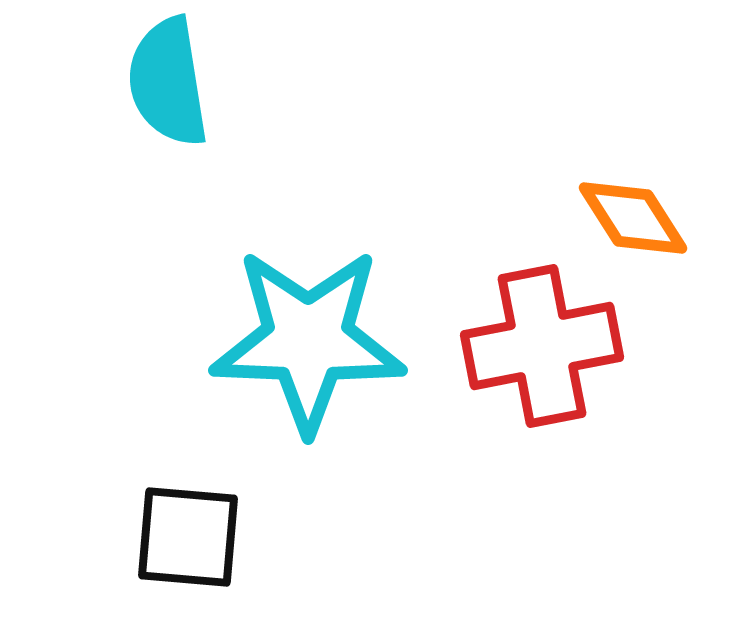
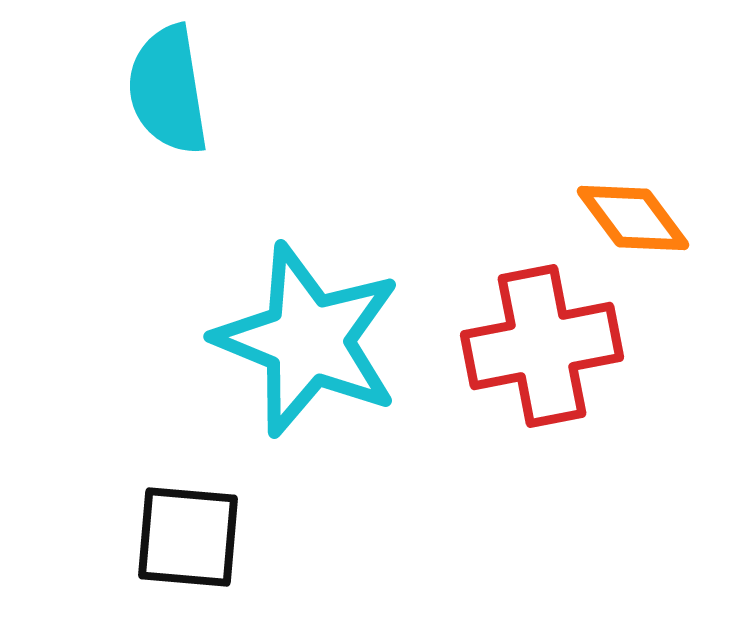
cyan semicircle: moved 8 px down
orange diamond: rotated 4 degrees counterclockwise
cyan star: rotated 20 degrees clockwise
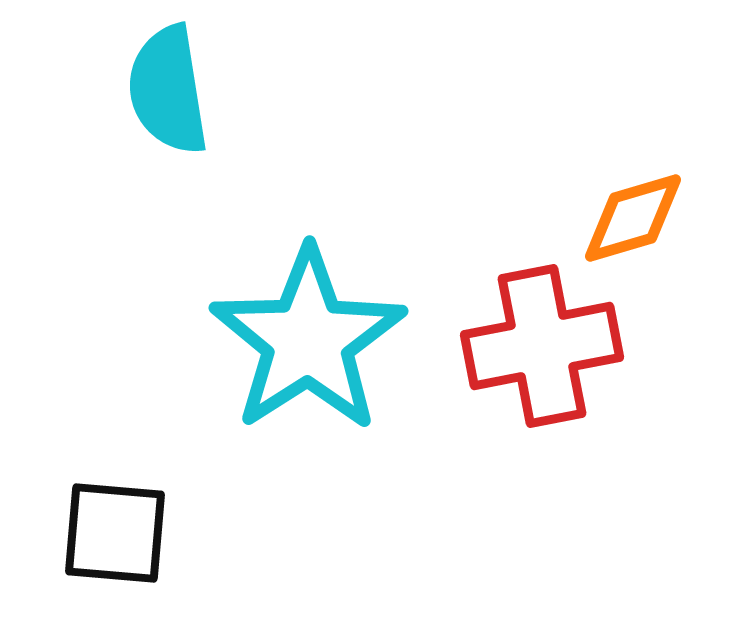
orange diamond: rotated 70 degrees counterclockwise
cyan star: rotated 17 degrees clockwise
black square: moved 73 px left, 4 px up
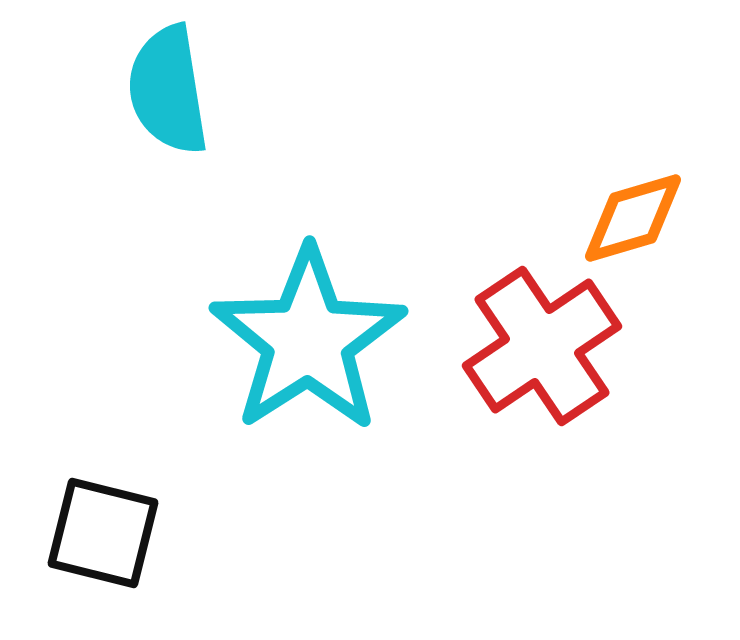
red cross: rotated 23 degrees counterclockwise
black square: moved 12 px left; rotated 9 degrees clockwise
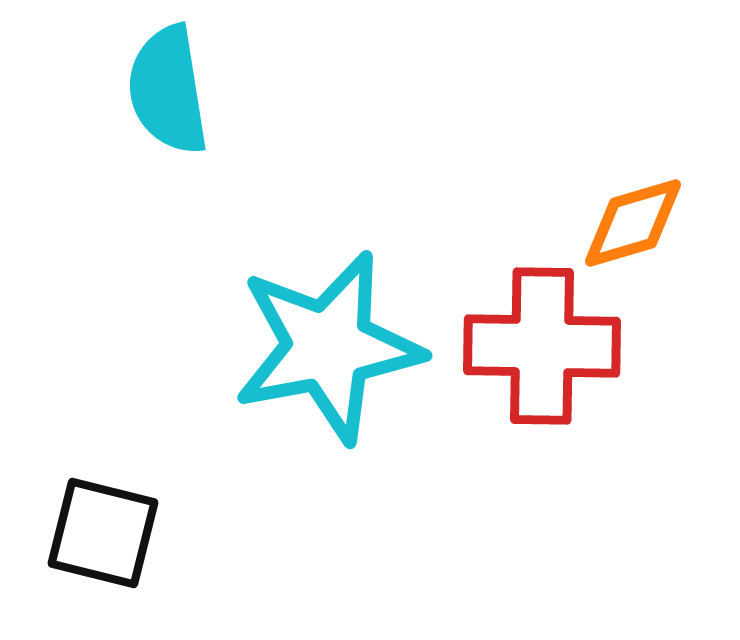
orange diamond: moved 5 px down
cyan star: moved 20 px right, 7 px down; rotated 22 degrees clockwise
red cross: rotated 35 degrees clockwise
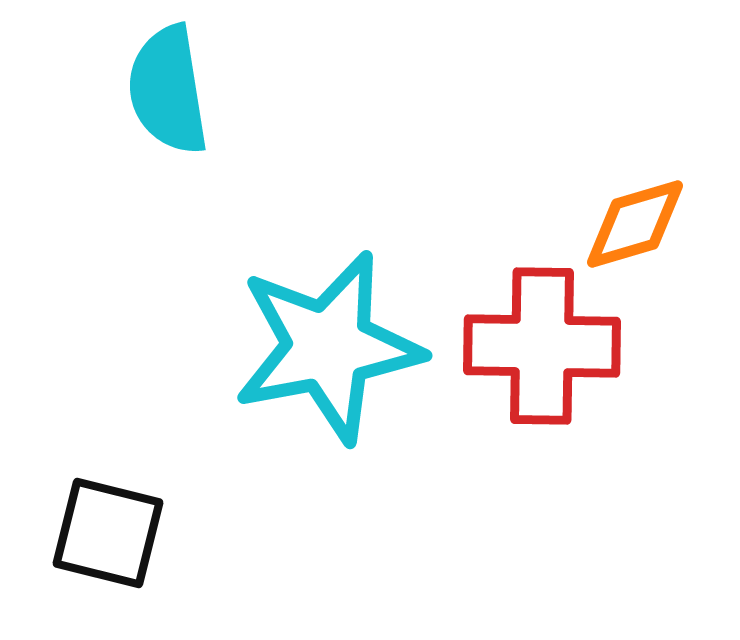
orange diamond: moved 2 px right, 1 px down
black square: moved 5 px right
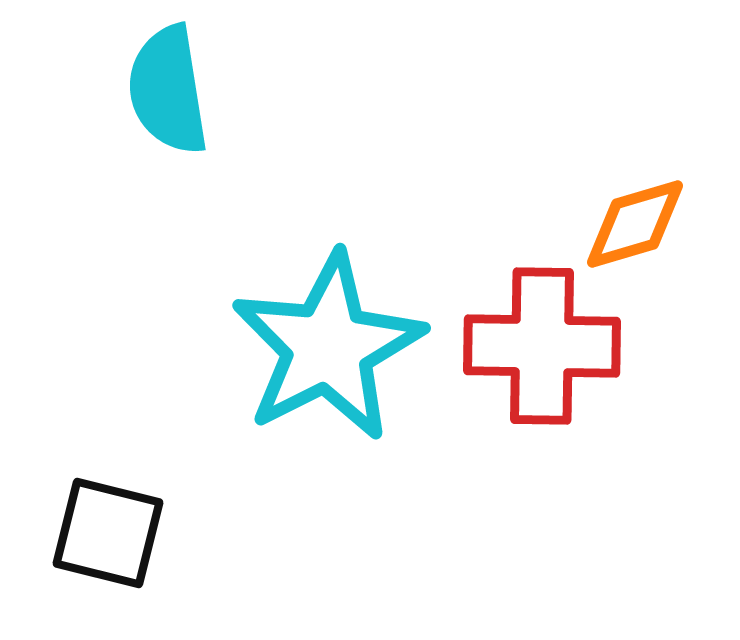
cyan star: rotated 16 degrees counterclockwise
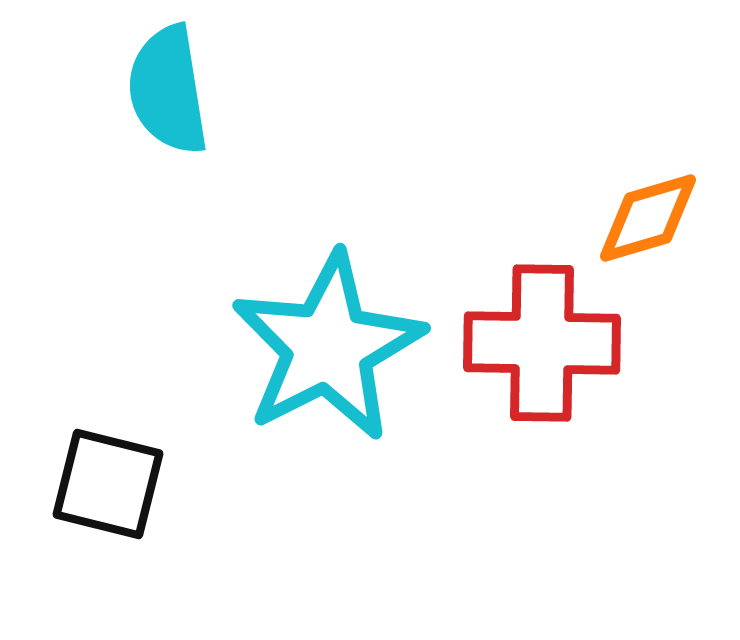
orange diamond: moved 13 px right, 6 px up
red cross: moved 3 px up
black square: moved 49 px up
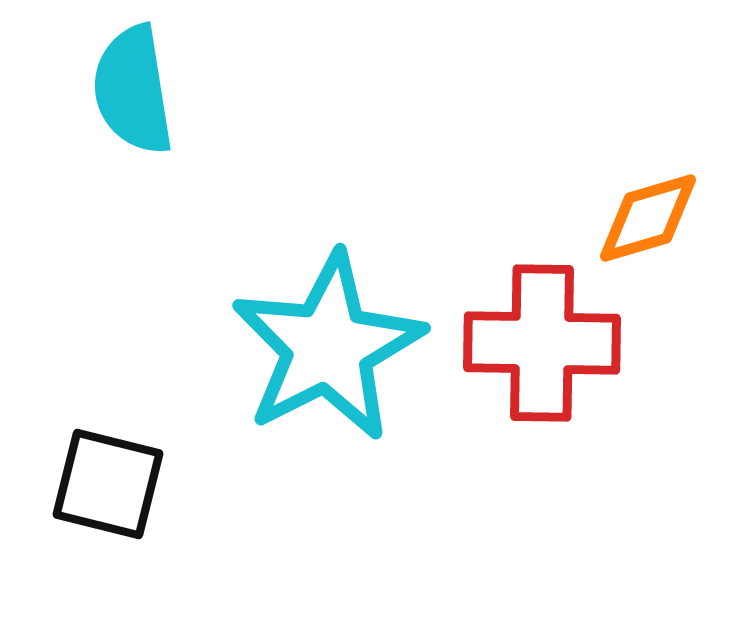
cyan semicircle: moved 35 px left
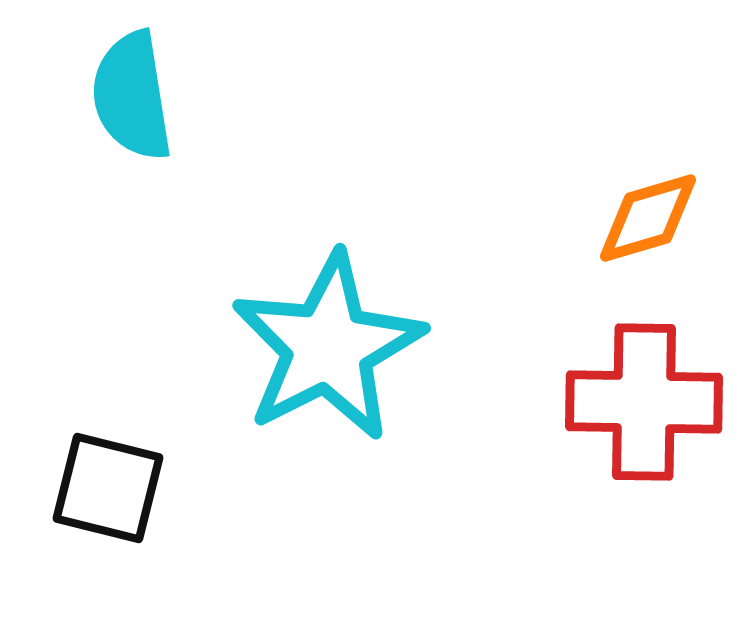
cyan semicircle: moved 1 px left, 6 px down
red cross: moved 102 px right, 59 px down
black square: moved 4 px down
